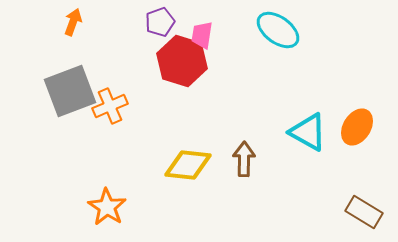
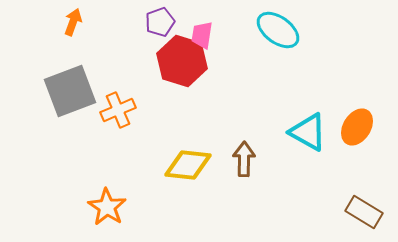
orange cross: moved 8 px right, 4 px down
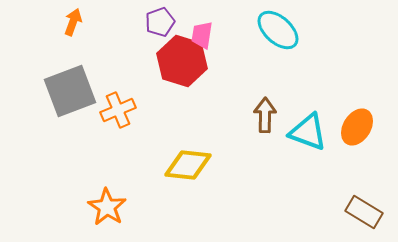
cyan ellipse: rotated 6 degrees clockwise
cyan triangle: rotated 9 degrees counterclockwise
brown arrow: moved 21 px right, 44 px up
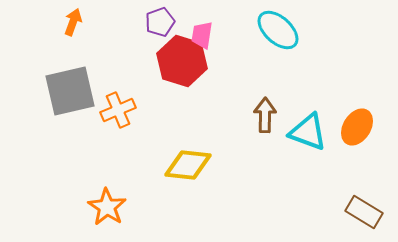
gray square: rotated 8 degrees clockwise
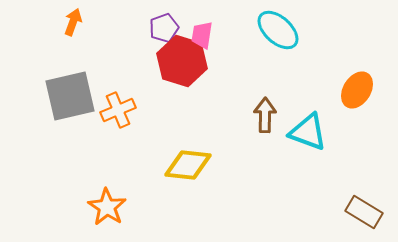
purple pentagon: moved 4 px right, 6 px down
gray square: moved 5 px down
orange ellipse: moved 37 px up
